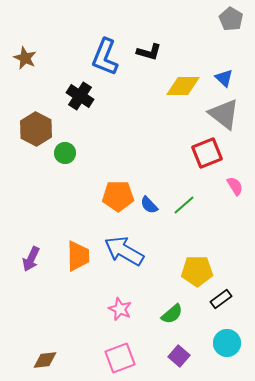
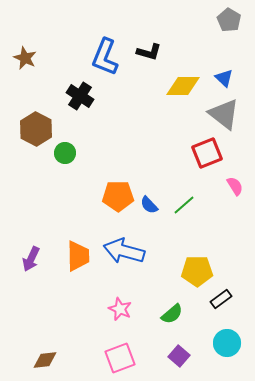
gray pentagon: moved 2 px left, 1 px down
blue arrow: rotated 15 degrees counterclockwise
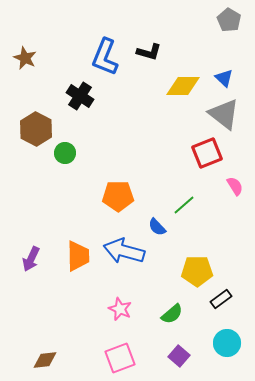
blue semicircle: moved 8 px right, 22 px down
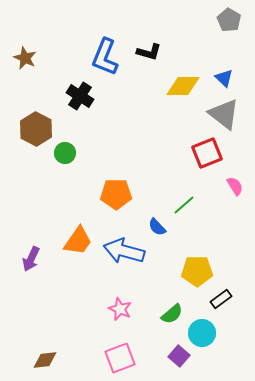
orange pentagon: moved 2 px left, 2 px up
orange trapezoid: moved 15 px up; rotated 36 degrees clockwise
cyan circle: moved 25 px left, 10 px up
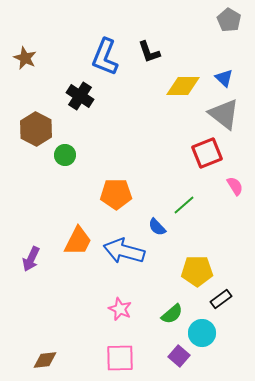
black L-shape: rotated 55 degrees clockwise
green circle: moved 2 px down
orange trapezoid: rotated 8 degrees counterclockwise
pink square: rotated 20 degrees clockwise
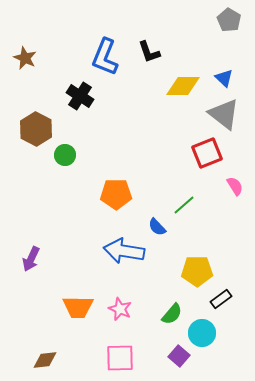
orange trapezoid: moved 66 px down; rotated 64 degrees clockwise
blue arrow: rotated 6 degrees counterclockwise
green semicircle: rotated 10 degrees counterclockwise
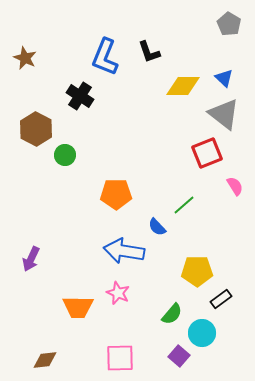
gray pentagon: moved 4 px down
pink star: moved 2 px left, 16 px up
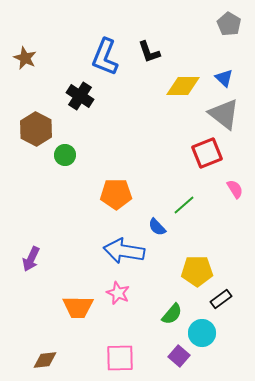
pink semicircle: moved 3 px down
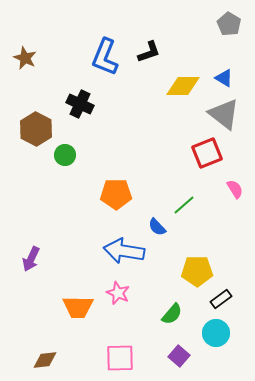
black L-shape: rotated 90 degrees counterclockwise
blue triangle: rotated 12 degrees counterclockwise
black cross: moved 8 px down; rotated 8 degrees counterclockwise
cyan circle: moved 14 px right
